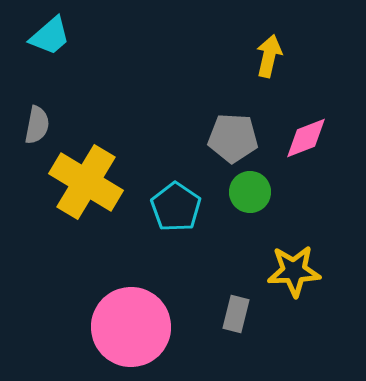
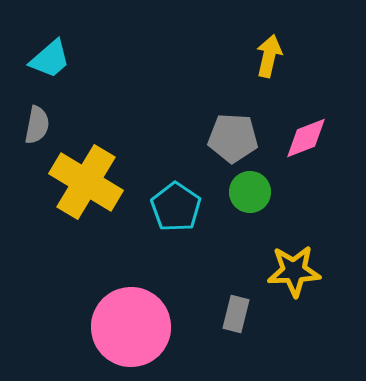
cyan trapezoid: moved 23 px down
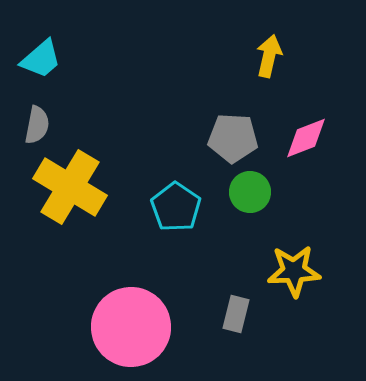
cyan trapezoid: moved 9 px left
yellow cross: moved 16 px left, 5 px down
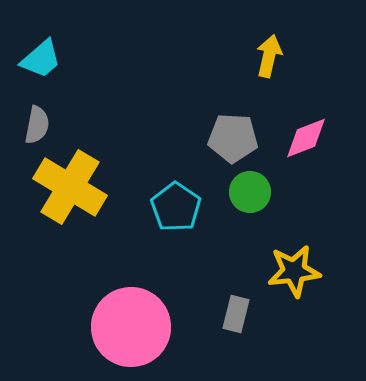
yellow star: rotated 4 degrees counterclockwise
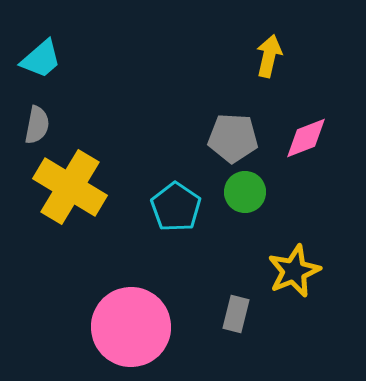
green circle: moved 5 px left
yellow star: rotated 16 degrees counterclockwise
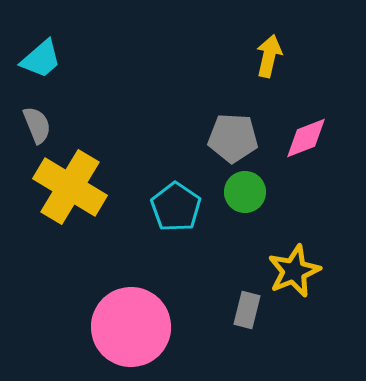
gray semicircle: rotated 33 degrees counterclockwise
gray rectangle: moved 11 px right, 4 px up
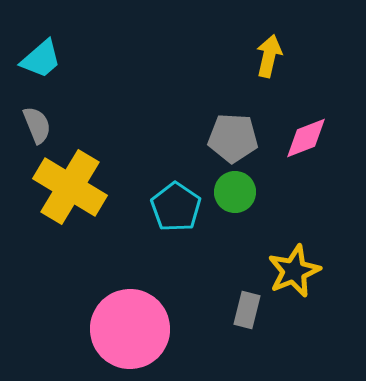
green circle: moved 10 px left
pink circle: moved 1 px left, 2 px down
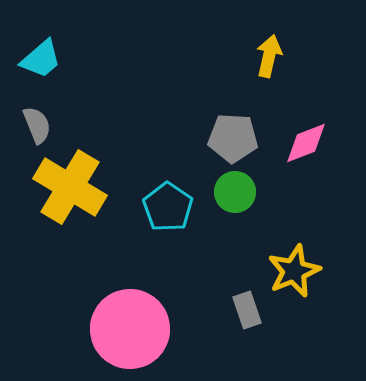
pink diamond: moved 5 px down
cyan pentagon: moved 8 px left
gray rectangle: rotated 33 degrees counterclockwise
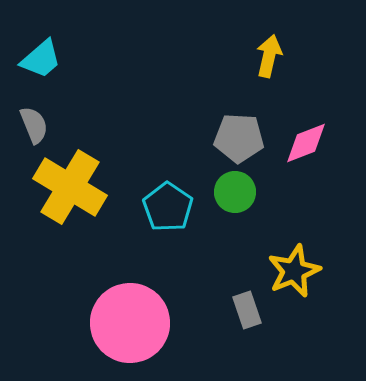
gray semicircle: moved 3 px left
gray pentagon: moved 6 px right
pink circle: moved 6 px up
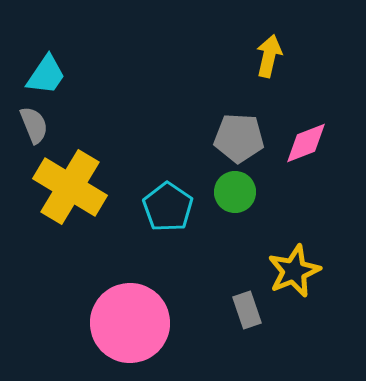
cyan trapezoid: moved 5 px right, 16 px down; rotated 15 degrees counterclockwise
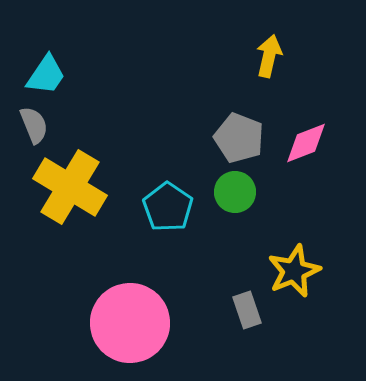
gray pentagon: rotated 18 degrees clockwise
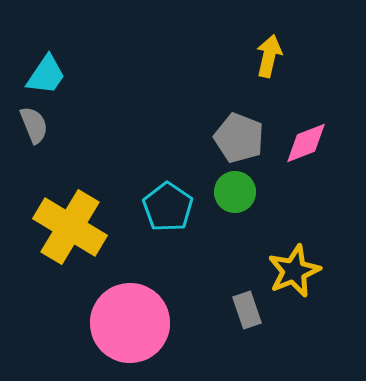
yellow cross: moved 40 px down
